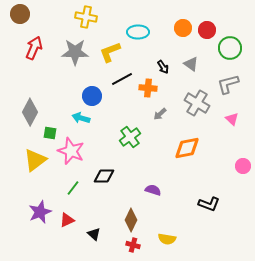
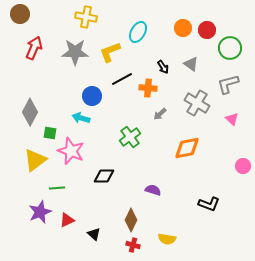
cyan ellipse: rotated 60 degrees counterclockwise
green line: moved 16 px left; rotated 49 degrees clockwise
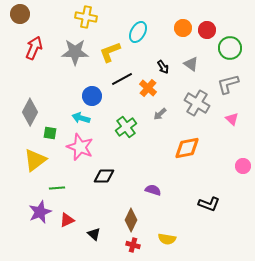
orange cross: rotated 36 degrees clockwise
green cross: moved 4 px left, 10 px up
pink star: moved 9 px right, 4 px up
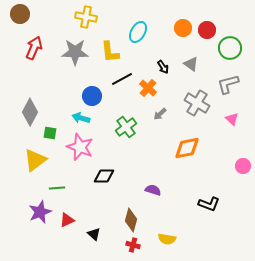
yellow L-shape: rotated 75 degrees counterclockwise
brown diamond: rotated 10 degrees counterclockwise
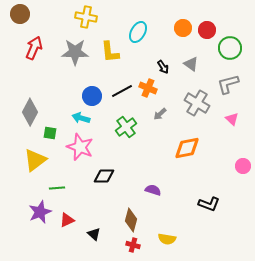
black line: moved 12 px down
orange cross: rotated 18 degrees counterclockwise
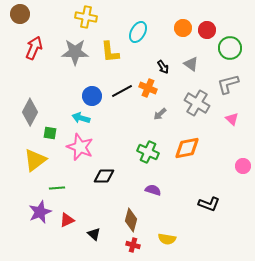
green cross: moved 22 px right, 25 px down; rotated 30 degrees counterclockwise
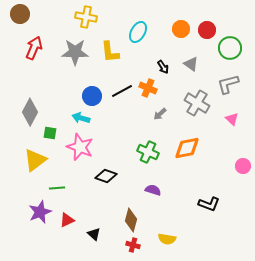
orange circle: moved 2 px left, 1 px down
black diamond: moved 2 px right; rotated 20 degrees clockwise
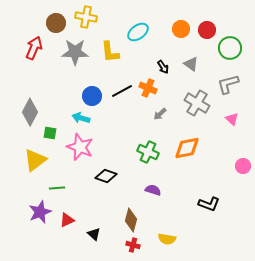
brown circle: moved 36 px right, 9 px down
cyan ellipse: rotated 25 degrees clockwise
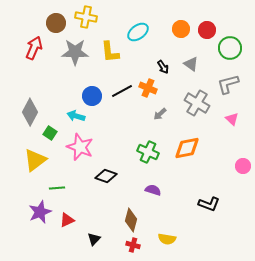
cyan arrow: moved 5 px left, 2 px up
green square: rotated 24 degrees clockwise
black triangle: moved 5 px down; rotated 32 degrees clockwise
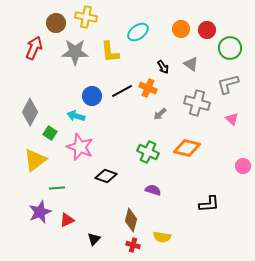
gray cross: rotated 15 degrees counterclockwise
orange diamond: rotated 24 degrees clockwise
black L-shape: rotated 25 degrees counterclockwise
yellow semicircle: moved 5 px left, 2 px up
